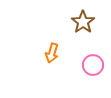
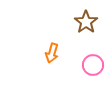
brown star: moved 3 px right
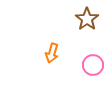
brown star: moved 1 px right, 3 px up
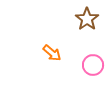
orange arrow: rotated 66 degrees counterclockwise
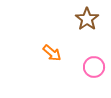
pink circle: moved 1 px right, 2 px down
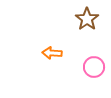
orange arrow: rotated 144 degrees clockwise
